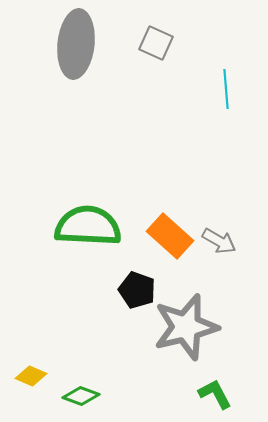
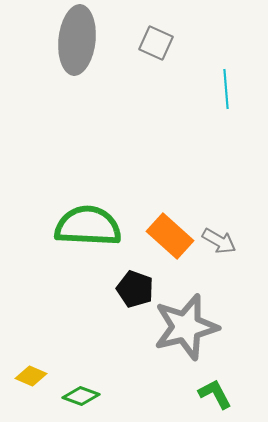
gray ellipse: moved 1 px right, 4 px up
black pentagon: moved 2 px left, 1 px up
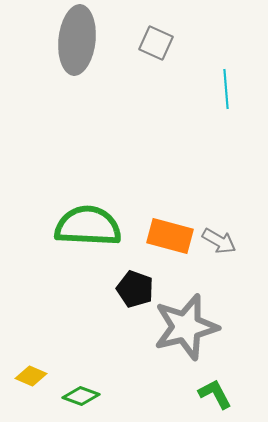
orange rectangle: rotated 27 degrees counterclockwise
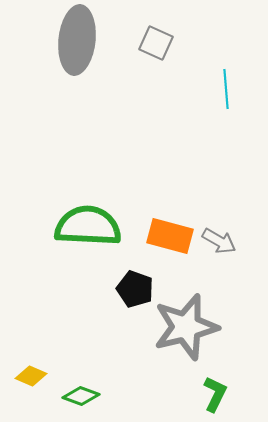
green L-shape: rotated 54 degrees clockwise
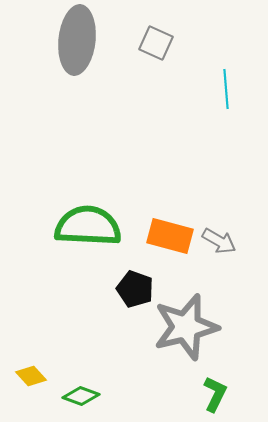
yellow diamond: rotated 24 degrees clockwise
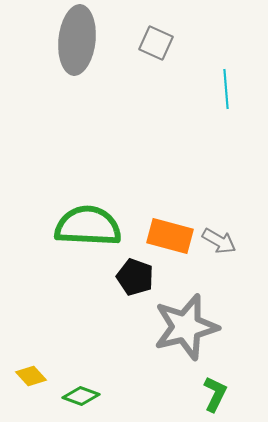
black pentagon: moved 12 px up
